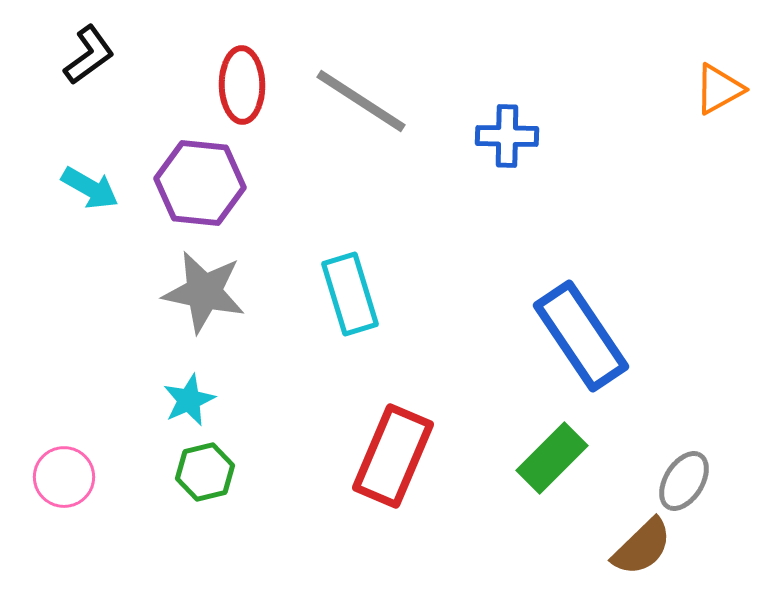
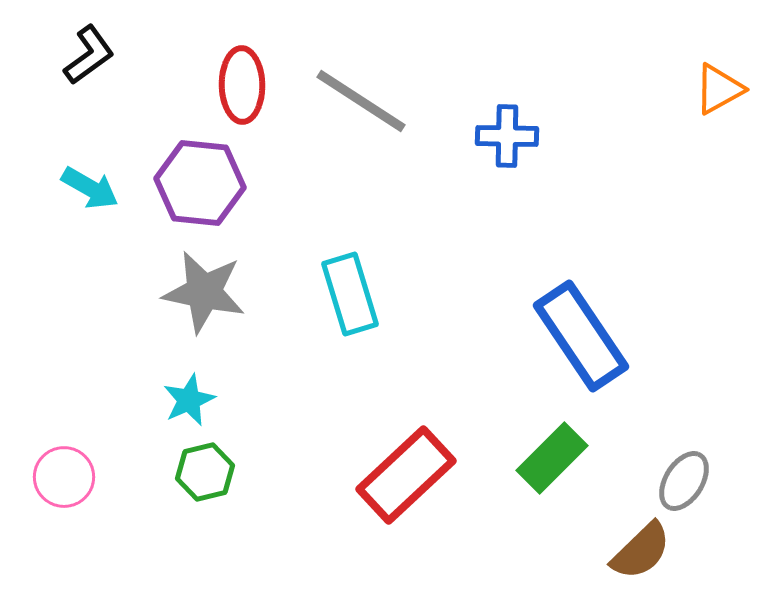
red rectangle: moved 13 px right, 19 px down; rotated 24 degrees clockwise
brown semicircle: moved 1 px left, 4 px down
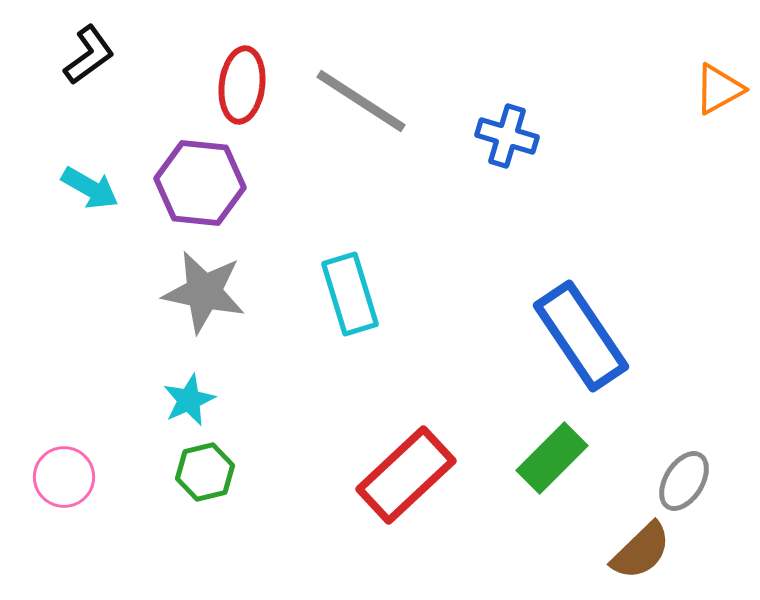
red ellipse: rotated 8 degrees clockwise
blue cross: rotated 16 degrees clockwise
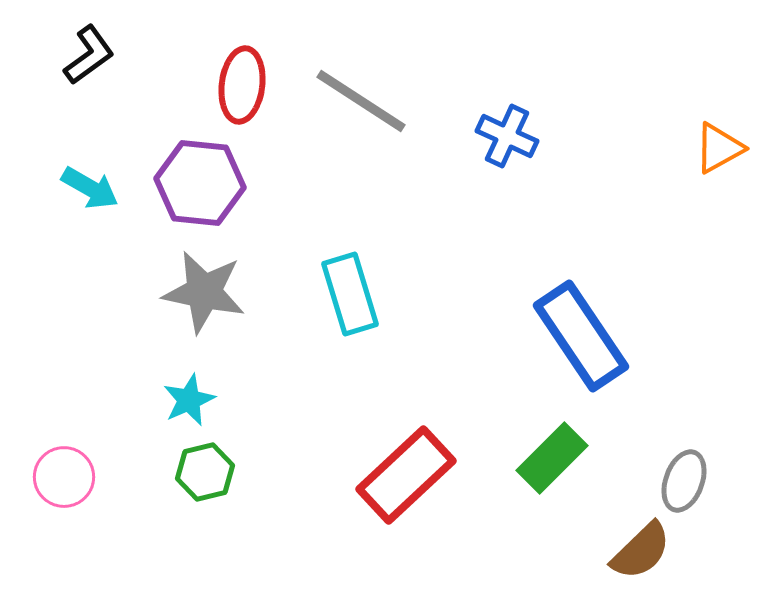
orange triangle: moved 59 px down
blue cross: rotated 8 degrees clockwise
gray ellipse: rotated 12 degrees counterclockwise
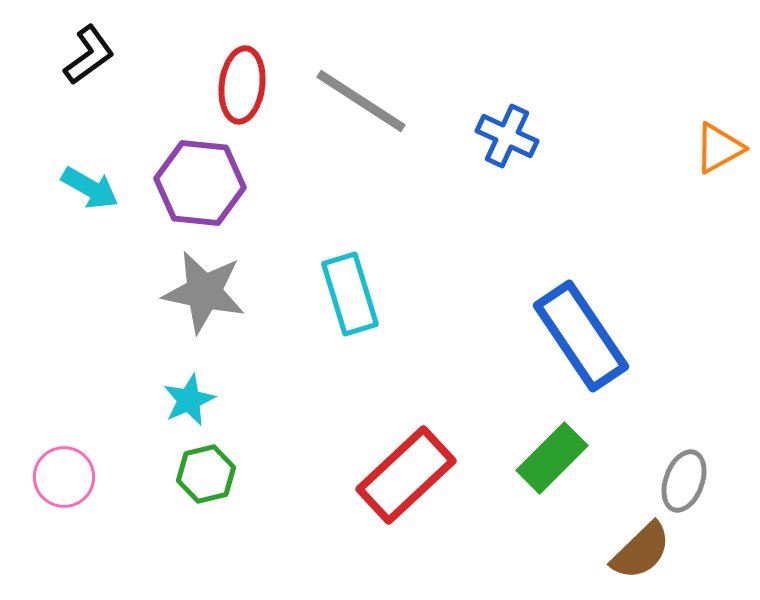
green hexagon: moved 1 px right, 2 px down
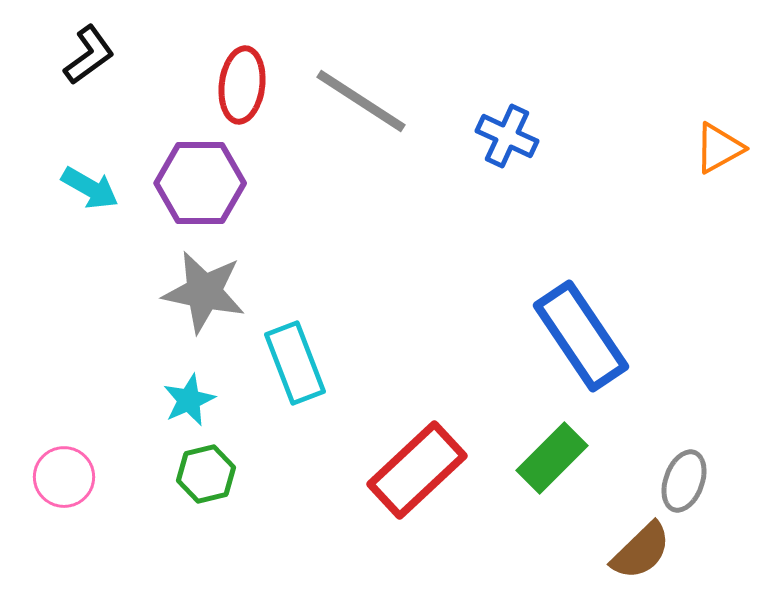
purple hexagon: rotated 6 degrees counterclockwise
cyan rectangle: moved 55 px left, 69 px down; rotated 4 degrees counterclockwise
red rectangle: moved 11 px right, 5 px up
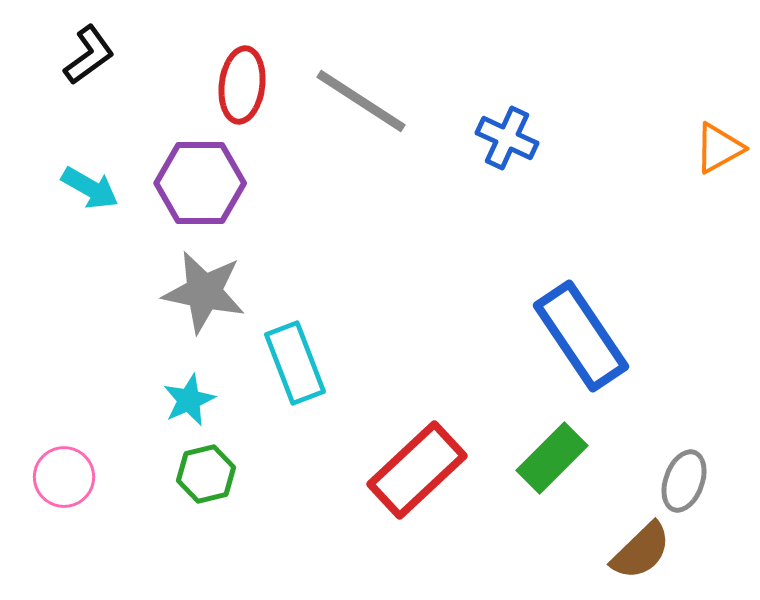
blue cross: moved 2 px down
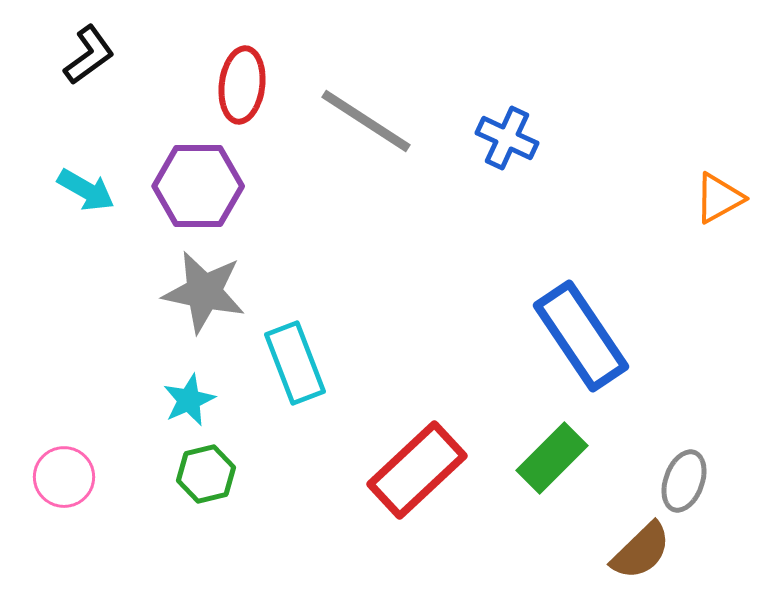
gray line: moved 5 px right, 20 px down
orange triangle: moved 50 px down
purple hexagon: moved 2 px left, 3 px down
cyan arrow: moved 4 px left, 2 px down
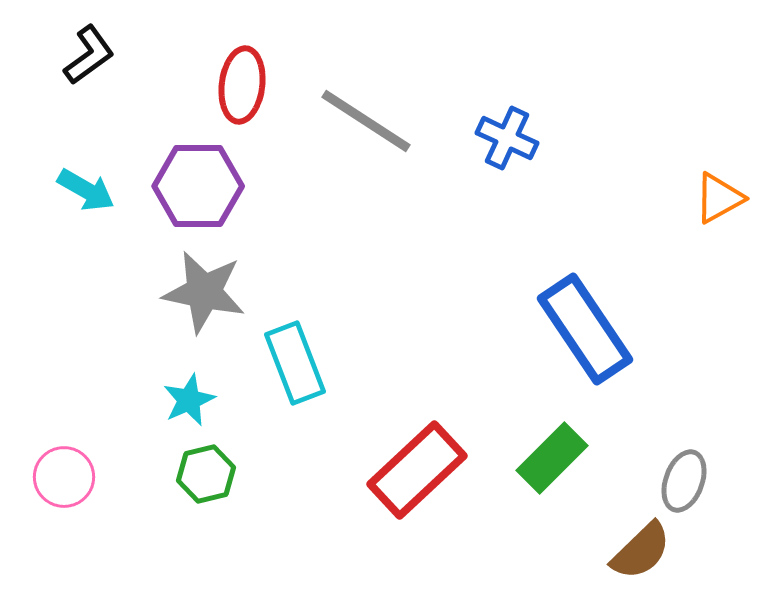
blue rectangle: moved 4 px right, 7 px up
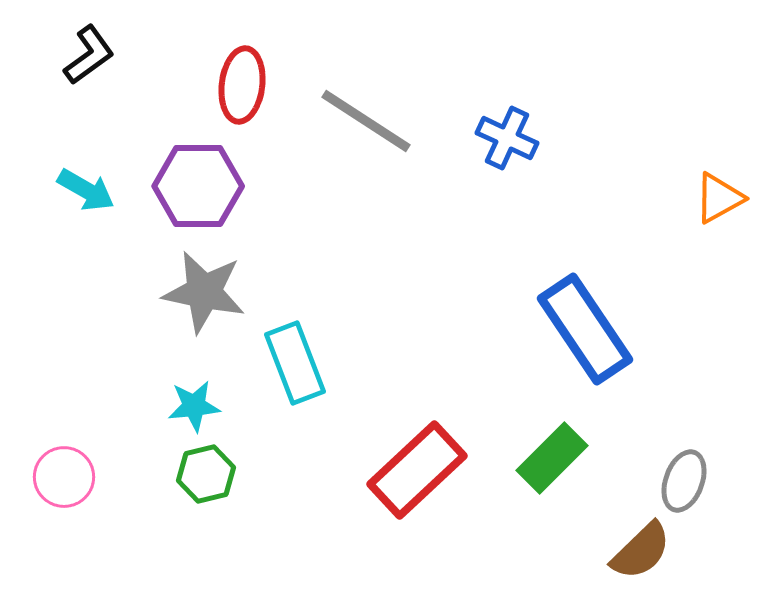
cyan star: moved 5 px right, 6 px down; rotated 18 degrees clockwise
